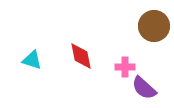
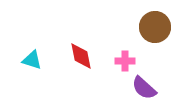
brown circle: moved 1 px right, 1 px down
pink cross: moved 6 px up
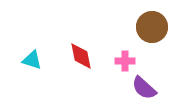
brown circle: moved 3 px left
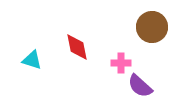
red diamond: moved 4 px left, 9 px up
pink cross: moved 4 px left, 2 px down
purple semicircle: moved 4 px left, 2 px up
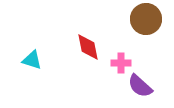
brown circle: moved 6 px left, 8 px up
red diamond: moved 11 px right
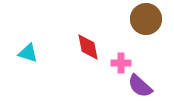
cyan triangle: moved 4 px left, 7 px up
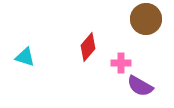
red diamond: rotated 52 degrees clockwise
cyan triangle: moved 3 px left, 4 px down
purple semicircle: rotated 12 degrees counterclockwise
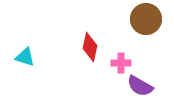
red diamond: moved 2 px right; rotated 28 degrees counterclockwise
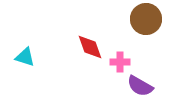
red diamond: rotated 32 degrees counterclockwise
pink cross: moved 1 px left, 1 px up
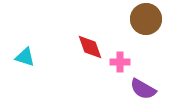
purple semicircle: moved 3 px right, 3 px down
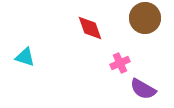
brown circle: moved 1 px left, 1 px up
red diamond: moved 19 px up
pink cross: moved 1 px down; rotated 24 degrees counterclockwise
